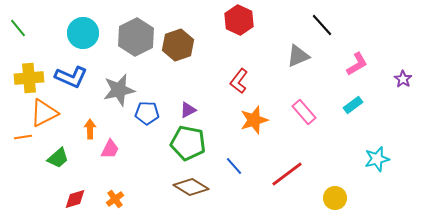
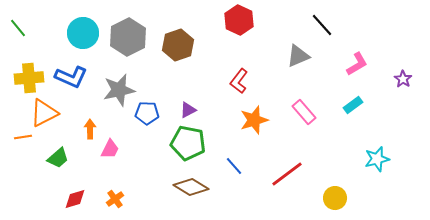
gray hexagon: moved 8 px left
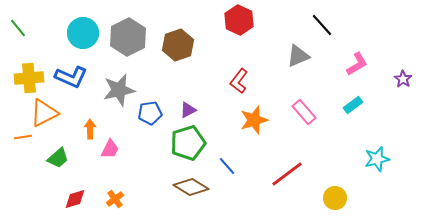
blue pentagon: moved 3 px right; rotated 10 degrees counterclockwise
green pentagon: rotated 28 degrees counterclockwise
blue line: moved 7 px left
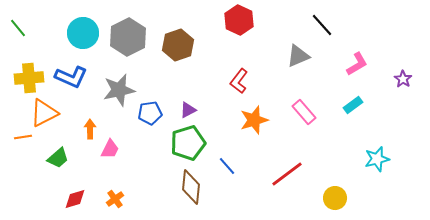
brown diamond: rotated 64 degrees clockwise
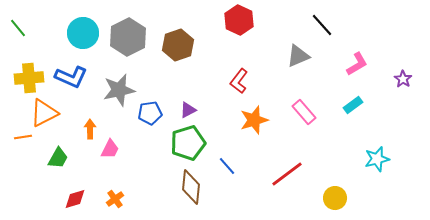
green trapezoid: rotated 20 degrees counterclockwise
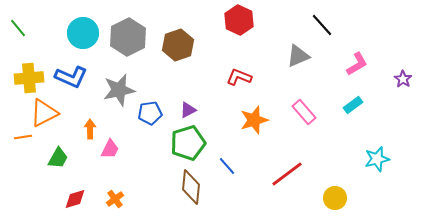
red L-shape: moved 4 px up; rotated 75 degrees clockwise
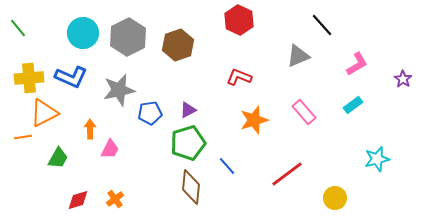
red diamond: moved 3 px right, 1 px down
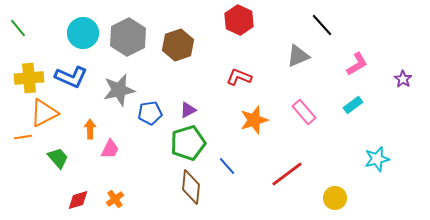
green trapezoid: rotated 70 degrees counterclockwise
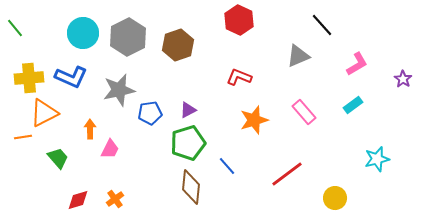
green line: moved 3 px left
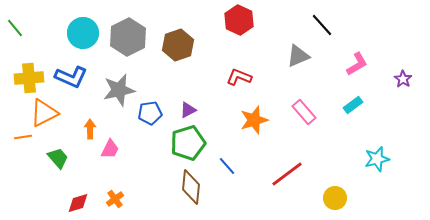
red diamond: moved 3 px down
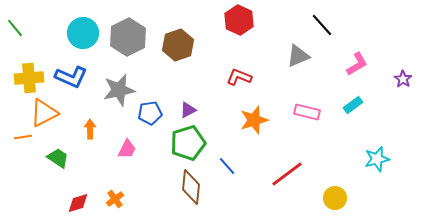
pink rectangle: moved 3 px right; rotated 35 degrees counterclockwise
pink trapezoid: moved 17 px right
green trapezoid: rotated 15 degrees counterclockwise
